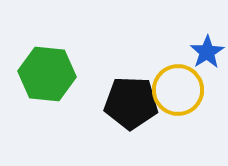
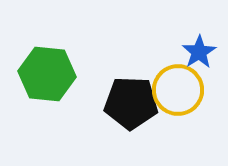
blue star: moved 8 px left
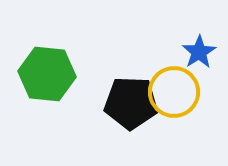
yellow circle: moved 4 px left, 2 px down
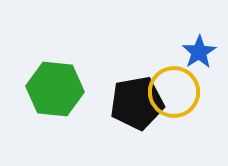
green hexagon: moved 8 px right, 15 px down
black pentagon: moved 6 px right; rotated 12 degrees counterclockwise
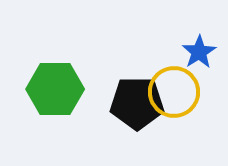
green hexagon: rotated 6 degrees counterclockwise
black pentagon: rotated 10 degrees clockwise
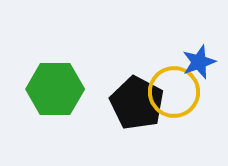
blue star: moved 10 px down; rotated 12 degrees clockwise
black pentagon: rotated 28 degrees clockwise
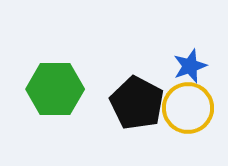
blue star: moved 9 px left, 4 px down
yellow circle: moved 14 px right, 16 px down
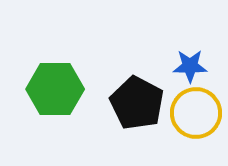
blue star: rotated 20 degrees clockwise
yellow circle: moved 8 px right, 5 px down
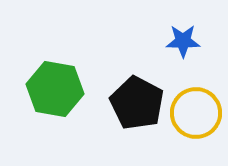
blue star: moved 7 px left, 25 px up
green hexagon: rotated 10 degrees clockwise
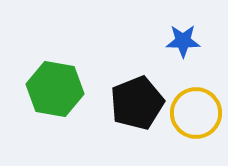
black pentagon: rotated 22 degrees clockwise
